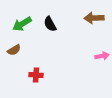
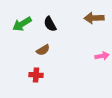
brown semicircle: moved 29 px right
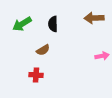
black semicircle: moved 3 px right; rotated 28 degrees clockwise
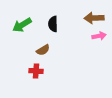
green arrow: moved 1 px down
pink arrow: moved 3 px left, 20 px up
red cross: moved 4 px up
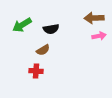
black semicircle: moved 2 px left, 5 px down; rotated 98 degrees counterclockwise
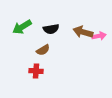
brown arrow: moved 11 px left, 14 px down; rotated 18 degrees clockwise
green arrow: moved 2 px down
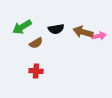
black semicircle: moved 5 px right
brown semicircle: moved 7 px left, 7 px up
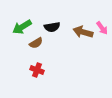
black semicircle: moved 4 px left, 2 px up
pink arrow: moved 3 px right, 8 px up; rotated 64 degrees clockwise
red cross: moved 1 px right, 1 px up; rotated 16 degrees clockwise
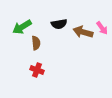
black semicircle: moved 7 px right, 3 px up
brown semicircle: rotated 64 degrees counterclockwise
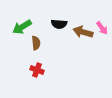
black semicircle: rotated 14 degrees clockwise
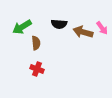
red cross: moved 1 px up
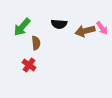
green arrow: rotated 18 degrees counterclockwise
brown arrow: moved 2 px right, 1 px up; rotated 30 degrees counterclockwise
red cross: moved 8 px left, 4 px up; rotated 16 degrees clockwise
